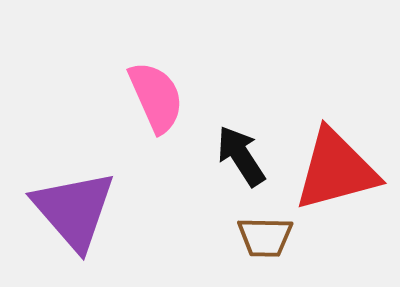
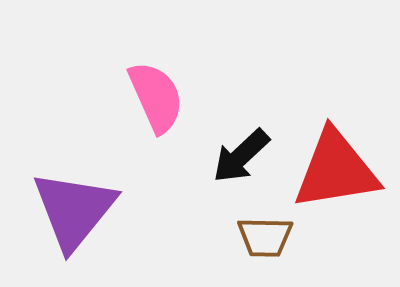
black arrow: rotated 100 degrees counterclockwise
red triangle: rotated 6 degrees clockwise
purple triangle: rotated 20 degrees clockwise
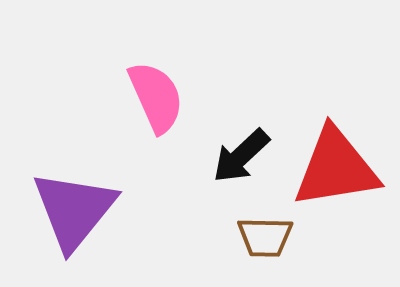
red triangle: moved 2 px up
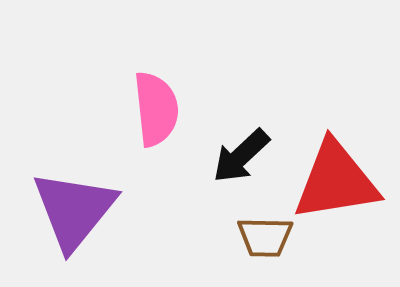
pink semicircle: moved 12 px down; rotated 18 degrees clockwise
red triangle: moved 13 px down
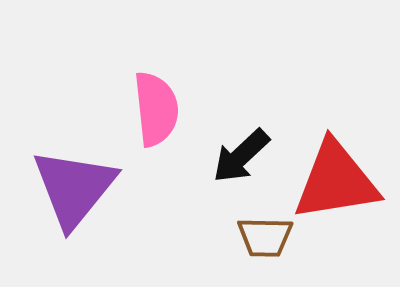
purple triangle: moved 22 px up
